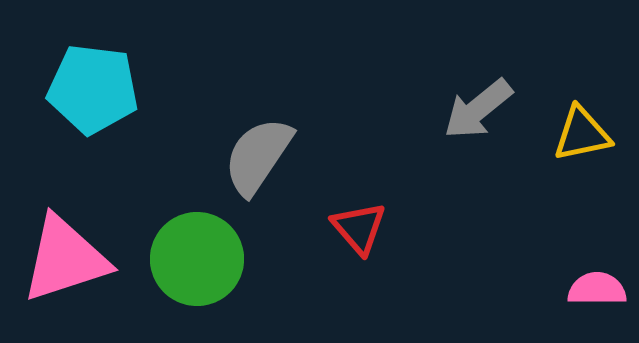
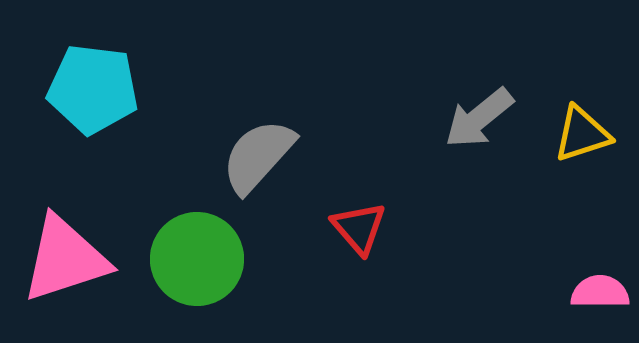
gray arrow: moved 1 px right, 9 px down
yellow triangle: rotated 6 degrees counterclockwise
gray semicircle: rotated 8 degrees clockwise
pink semicircle: moved 3 px right, 3 px down
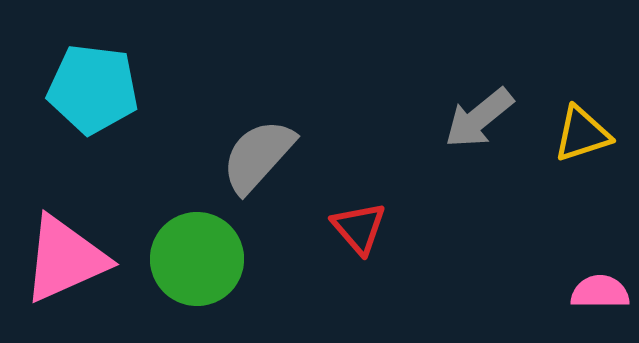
pink triangle: rotated 6 degrees counterclockwise
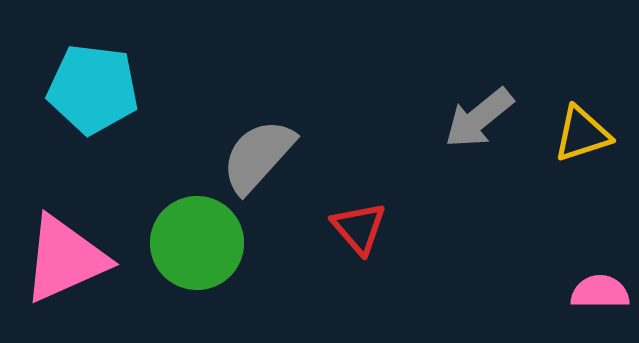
green circle: moved 16 px up
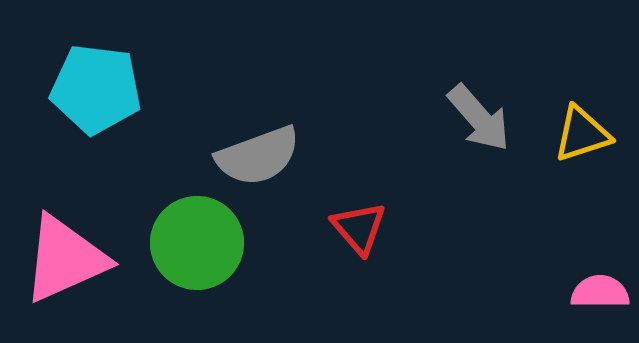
cyan pentagon: moved 3 px right
gray arrow: rotated 92 degrees counterclockwise
gray semicircle: rotated 152 degrees counterclockwise
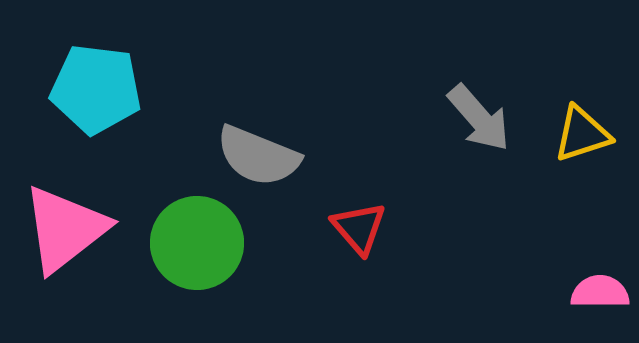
gray semicircle: rotated 42 degrees clockwise
pink triangle: moved 30 px up; rotated 14 degrees counterclockwise
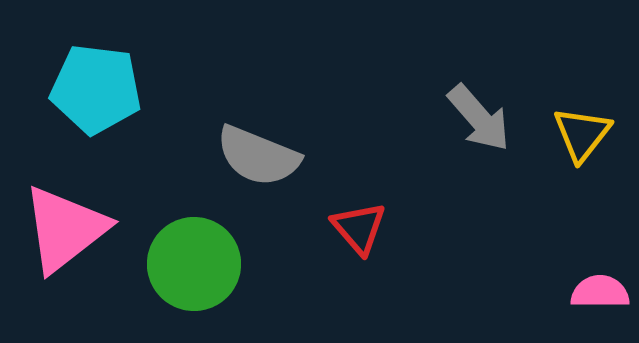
yellow triangle: rotated 34 degrees counterclockwise
green circle: moved 3 px left, 21 px down
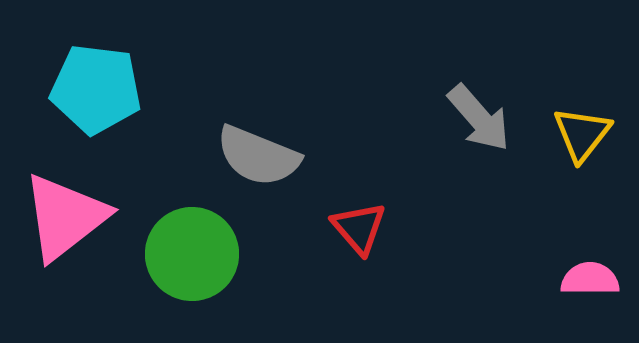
pink triangle: moved 12 px up
green circle: moved 2 px left, 10 px up
pink semicircle: moved 10 px left, 13 px up
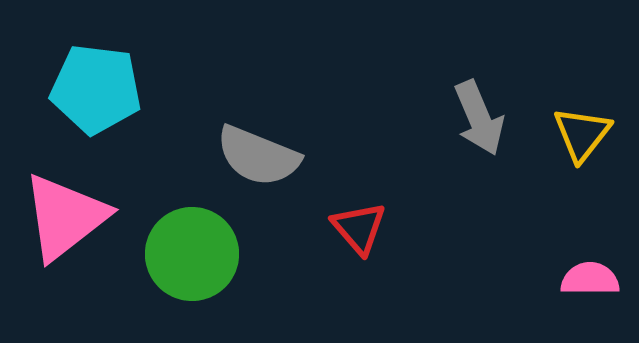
gray arrow: rotated 18 degrees clockwise
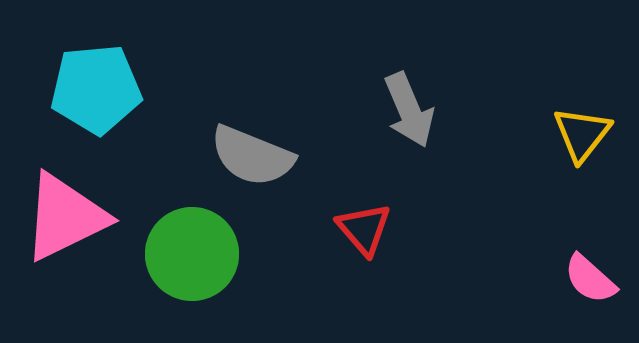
cyan pentagon: rotated 12 degrees counterclockwise
gray arrow: moved 70 px left, 8 px up
gray semicircle: moved 6 px left
pink triangle: rotated 12 degrees clockwise
red triangle: moved 5 px right, 1 px down
pink semicircle: rotated 138 degrees counterclockwise
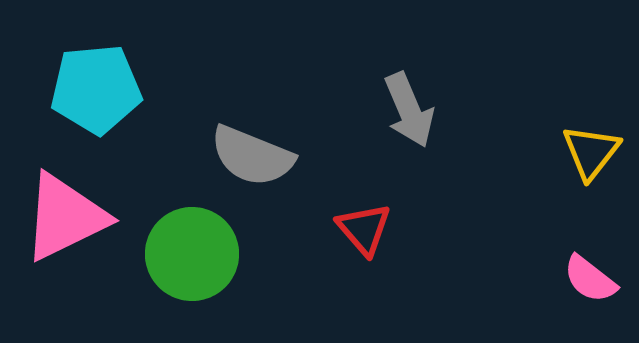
yellow triangle: moved 9 px right, 18 px down
pink semicircle: rotated 4 degrees counterclockwise
